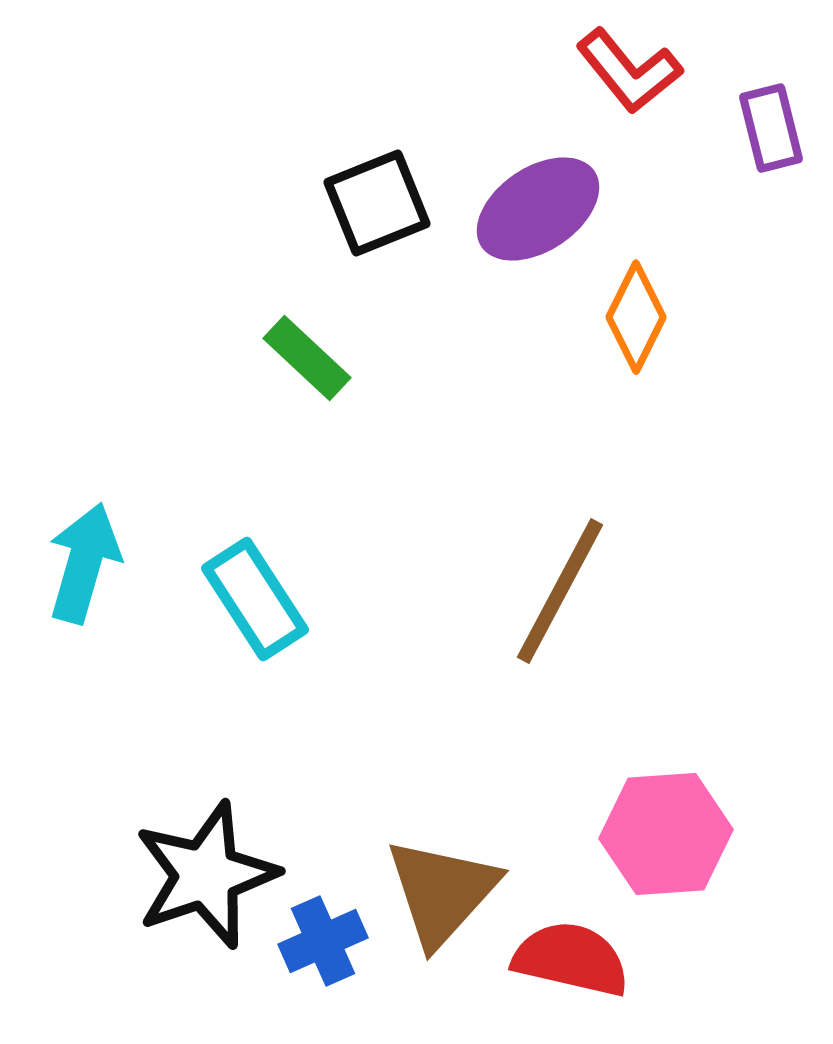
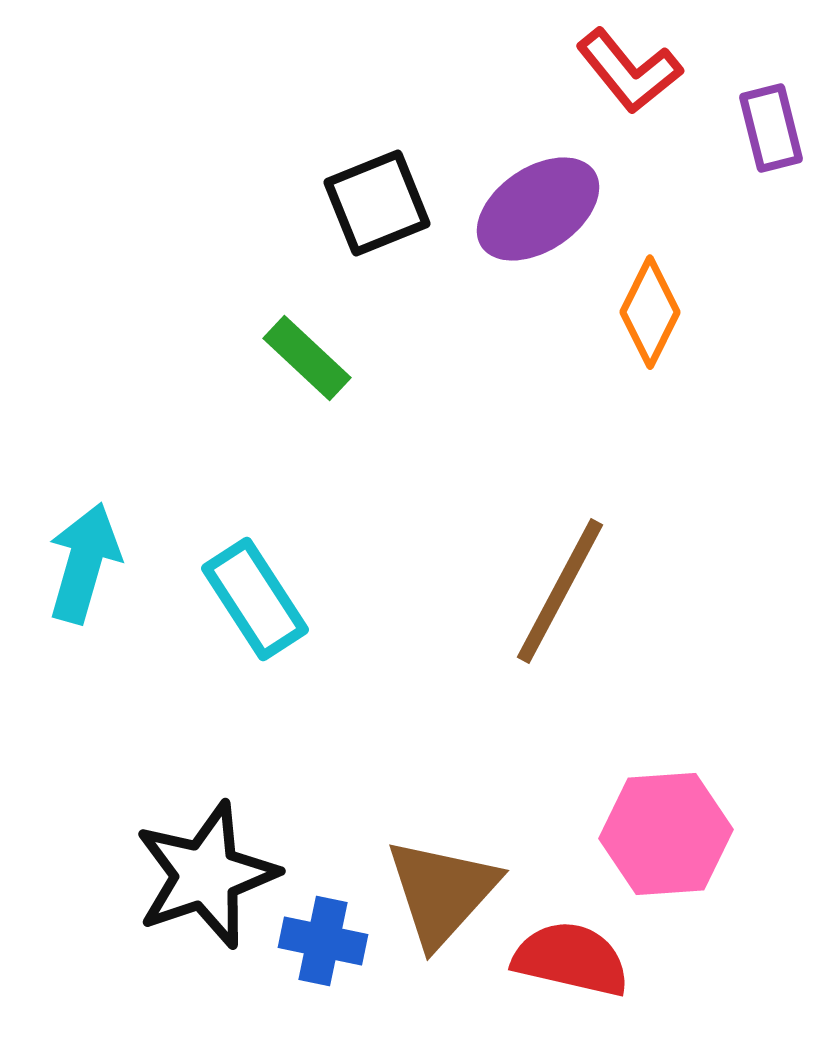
orange diamond: moved 14 px right, 5 px up
blue cross: rotated 36 degrees clockwise
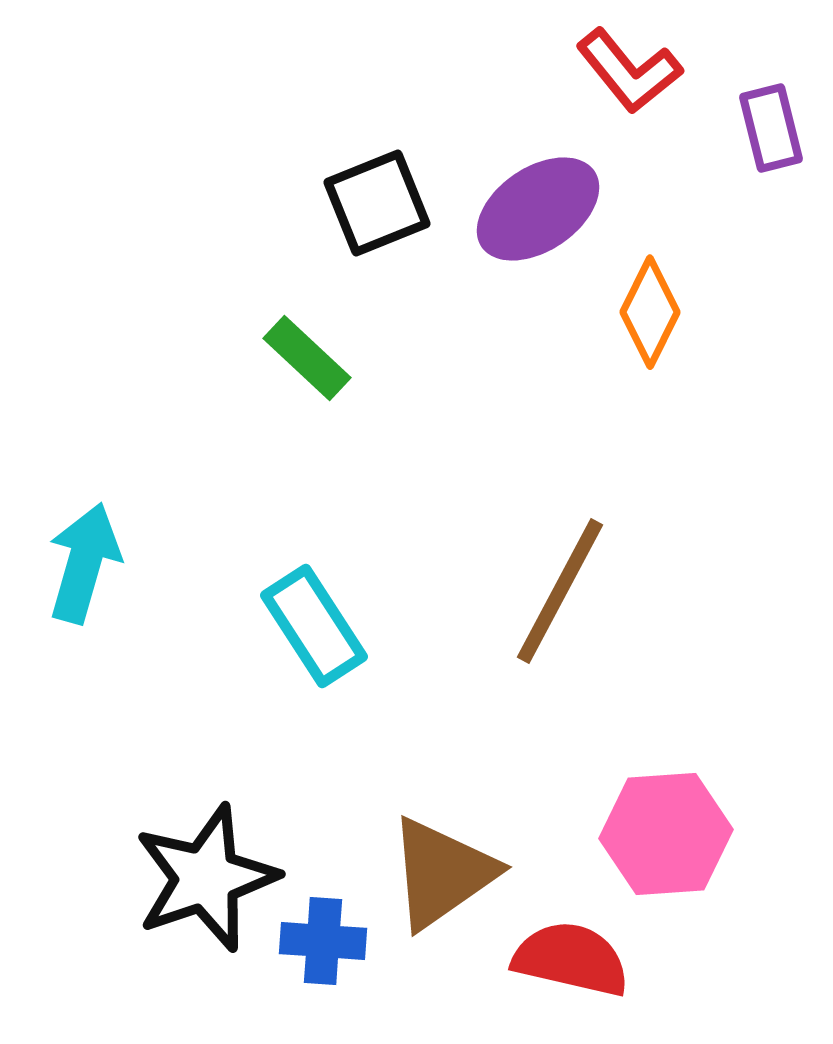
cyan rectangle: moved 59 px right, 27 px down
black star: moved 3 px down
brown triangle: moved 19 px up; rotated 13 degrees clockwise
blue cross: rotated 8 degrees counterclockwise
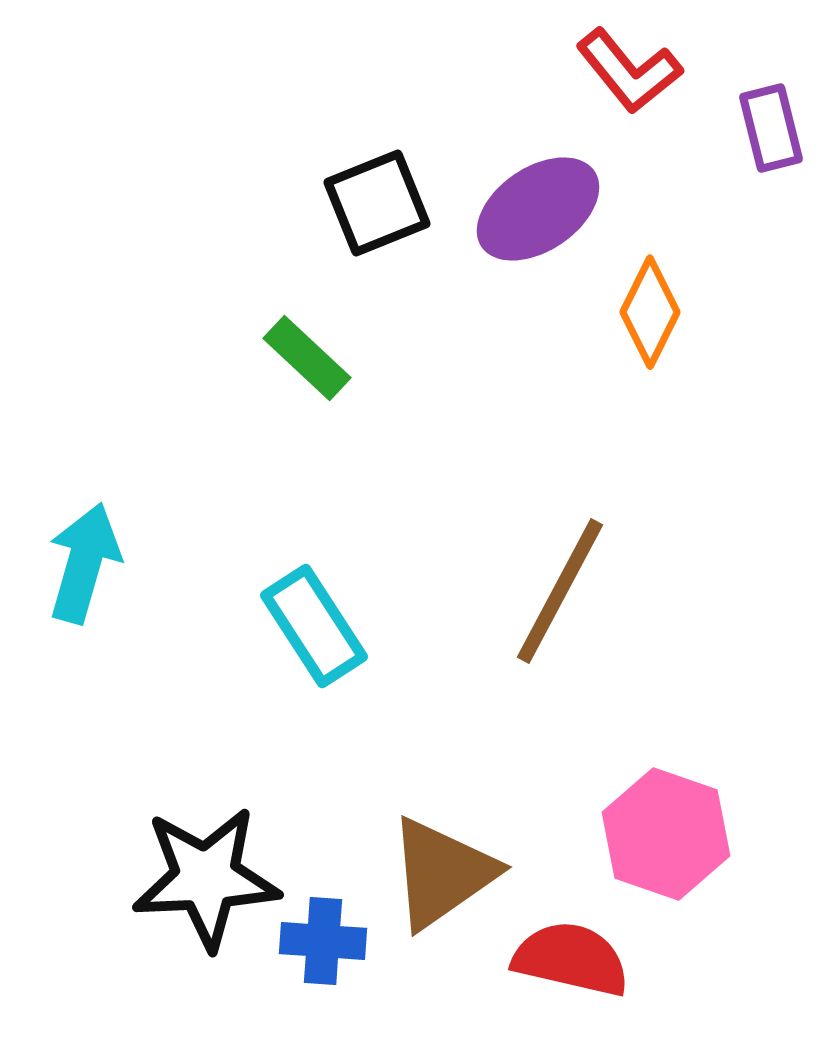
pink hexagon: rotated 23 degrees clockwise
black star: rotated 16 degrees clockwise
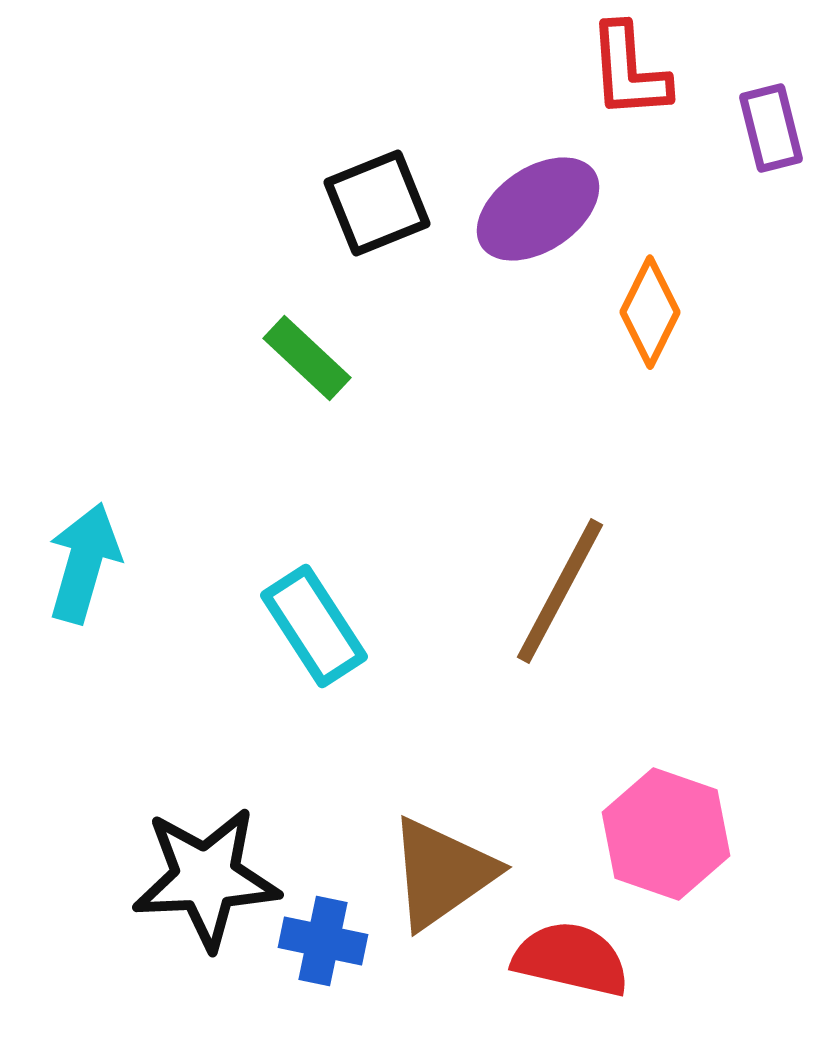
red L-shape: rotated 35 degrees clockwise
blue cross: rotated 8 degrees clockwise
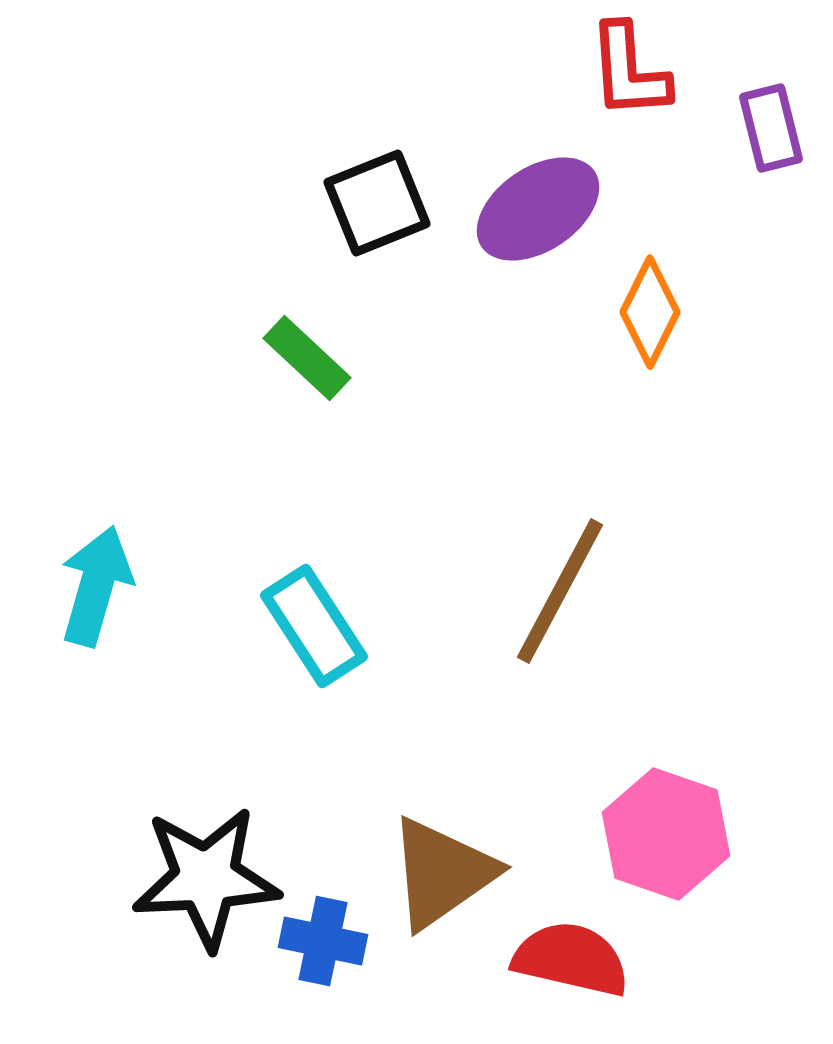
cyan arrow: moved 12 px right, 23 px down
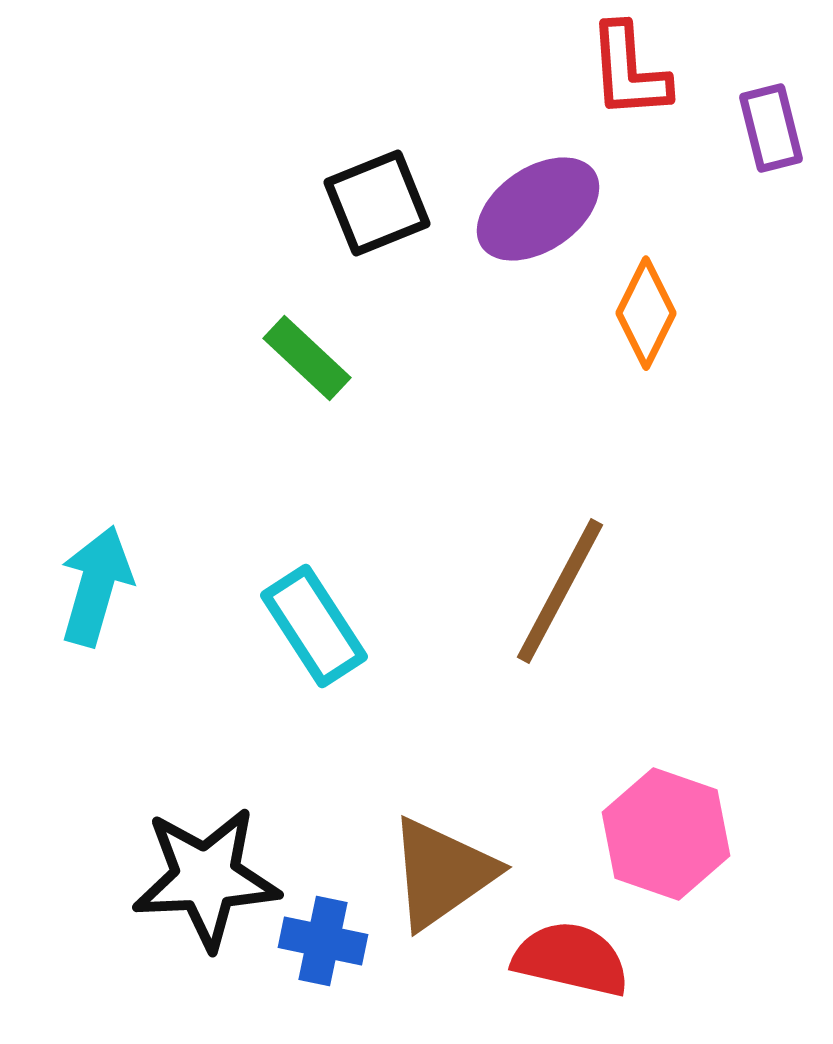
orange diamond: moved 4 px left, 1 px down
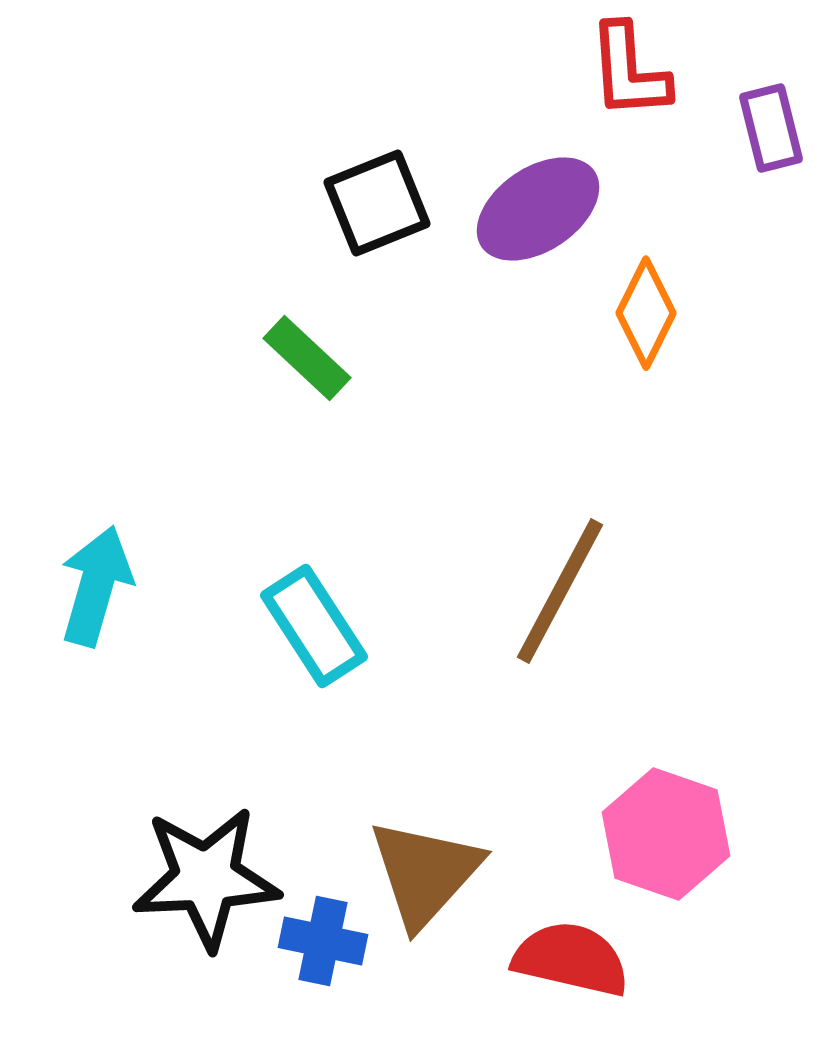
brown triangle: moved 17 px left; rotated 13 degrees counterclockwise
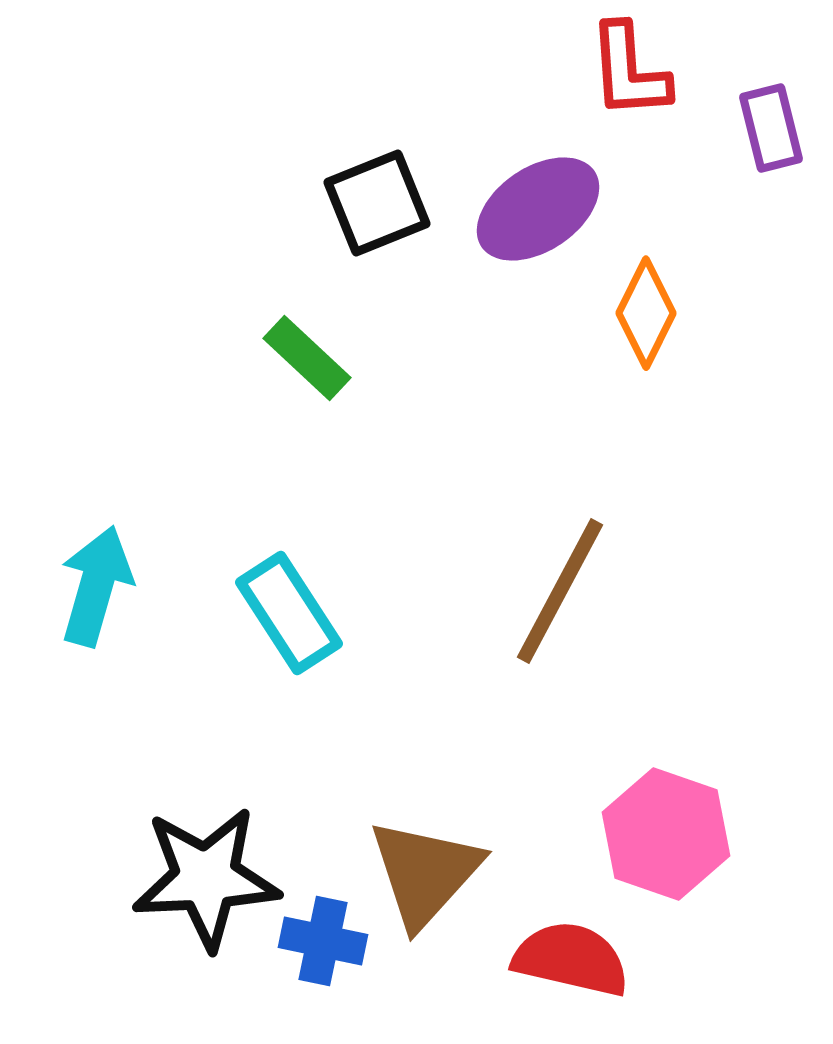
cyan rectangle: moved 25 px left, 13 px up
